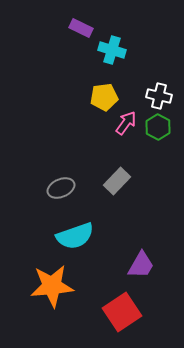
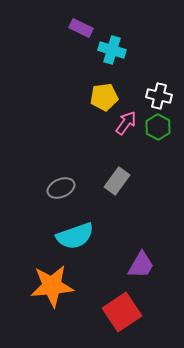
gray rectangle: rotated 8 degrees counterclockwise
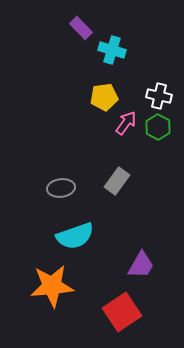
purple rectangle: rotated 20 degrees clockwise
gray ellipse: rotated 16 degrees clockwise
